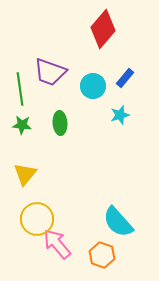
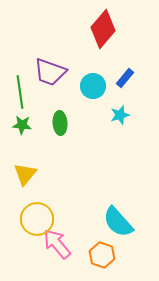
green line: moved 3 px down
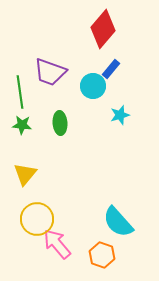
blue rectangle: moved 14 px left, 9 px up
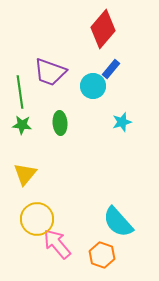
cyan star: moved 2 px right, 7 px down
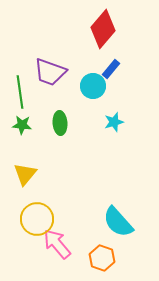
cyan star: moved 8 px left
orange hexagon: moved 3 px down
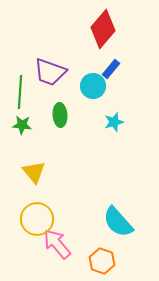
green line: rotated 12 degrees clockwise
green ellipse: moved 8 px up
yellow triangle: moved 9 px right, 2 px up; rotated 20 degrees counterclockwise
orange hexagon: moved 3 px down
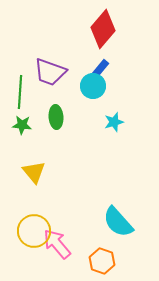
blue rectangle: moved 11 px left
green ellipse: moved 4 px left, 2 px down
yellow circle: moved 3 px left, 12 px down
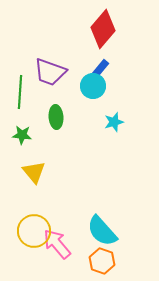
green star: moved 10 px down
cyan semicircle: moved 16 px left, 9 px down
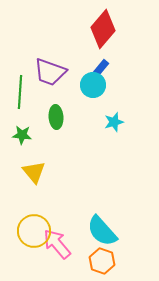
cyan circle: moved 1 px up
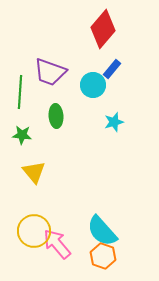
blue rectangle: moved 12 px right
green ellipse: moved 1 px up
orange hexagon: moved 1 px right, 5 px up
